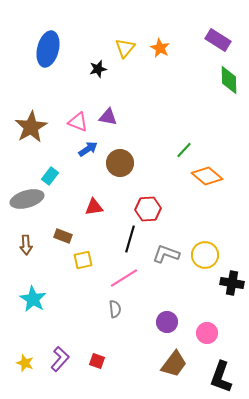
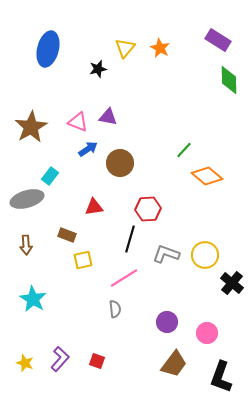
brown rectangle: moved 4 px right, 1 px up
black cross: rotated 30 degrees clockwise
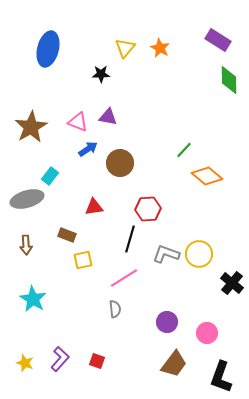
black star: moved 3 px right, 5 px down; rotated 12 degrees clockwise
yellow circle: moved 6 px left, 1 px up
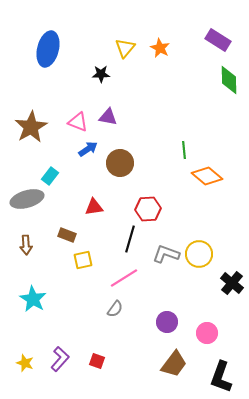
green line: rotated 48 degrees counterclockwise
gray semicircle: rotated 42 degrees clockwise
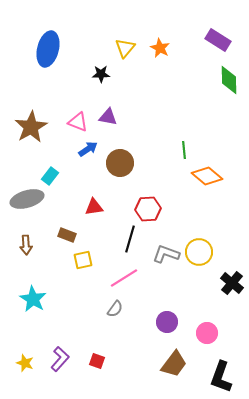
yellow circle: moved 2 px up
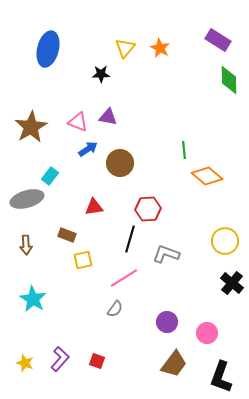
yellow circle: moved 26 px right, 11 px up
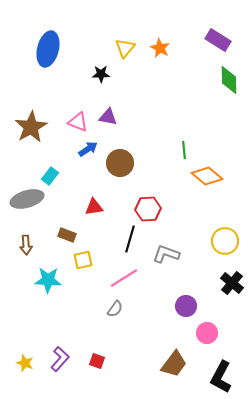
cyan star: moved 15 px right, 19 px up; rotated 28 degrees counterclockwise
purple circle: moved 19 px right, 16 px up
black L-shape: rotated 8 degrees clockwise
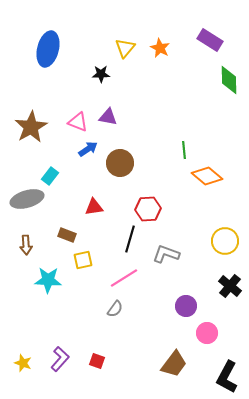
purple rectangle: moved 8 px left
black cross: moved 2 px left, 3 px down
yellow star: moved 2 px left
black L-shape: moved 6 px right
